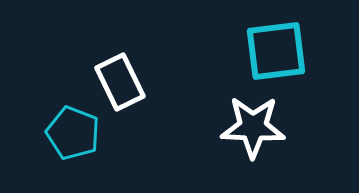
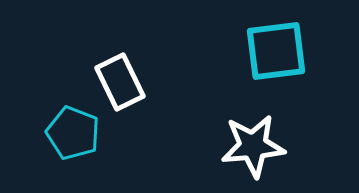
white star: moved 19 px down; rotated 8 degrees counterclockwise
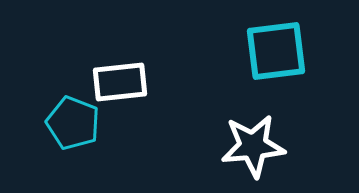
white rectangle: rotated 70 degrees counterclockwise
cyan pentagon: moved 10 px up
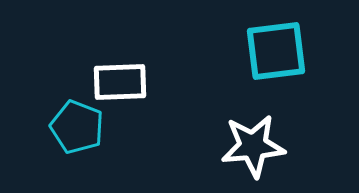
white rectangle: rotated 4 degrees clockwise
cyan pentagon: moved 4 px right, 4 px down
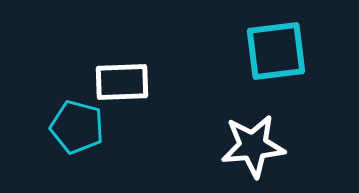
white rectangle: moved 2 px right
cyan pentagon: rotated 6 degrees counterclockwise
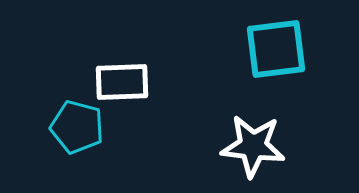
cyan square: moved 2 px up
white star: rotated 12 degrees clockwise
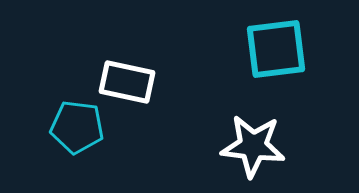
white rectangle: moved 5 px right; rotated 14 degrees clockwise
cyan pentagon: rotated 8 degrees counterclockwise
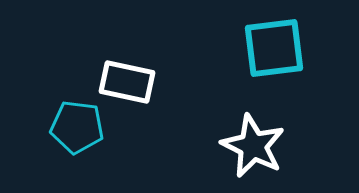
cyan square: moved 2 px left, 1 px up
white star: rotated 20 degrees clockwise
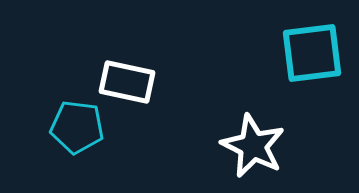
cyan square: moved 38 px right, 5 px down
